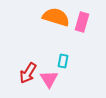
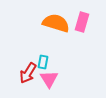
orange semicircle: moved 6 px down
cyan rectangle: moved 20 px left, 1 px down
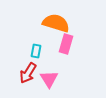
pink rectangle: moved 16 px left, 22 px down
cyan rectangle: moved 7 px left, 11 px up
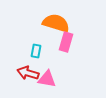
pink rectangle: moved 2 px up
red arrow: rotated 75 degrees clockwise
pink triangle: moved 2 px left; rotated 48 degrees counterclockwise
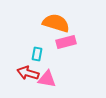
pink rectangle: rotated 60 degrees clockwise
cyan rectangle: moved 1 px right, 3 px down
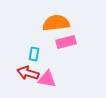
orange semicircle: rotated 24 degrees counterclockwise
cyan rectangle: moved 3 px left
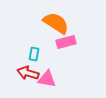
orange semicircle: rotated 40 degrees clockwise
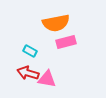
orange semicircle: rotated 136 degrees clockwise
cyan rectangle: moved 4 px left, 3 px up; rotated 72 degrees counterclockwise
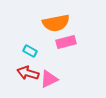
pink triangle: moved 2 px right; rotated 36 degrees counterclockwise
